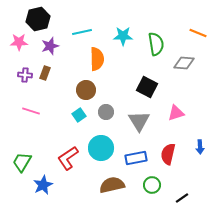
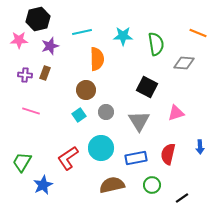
pink star: moved 2 px up
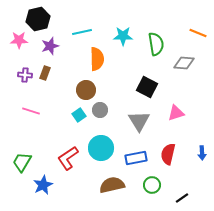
gray circle: moved 6 px left, 2 px up
blue arrow: moved 2 px right, 6 px down
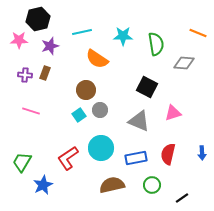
orange semicircle: rotated 125 degrees clockwise
pink triangle: moved 3 px left
gray triangle: rotated 35 degrees counterclockwise
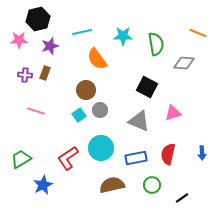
orange semicircle: rotated 20 degrees clockwise
pink line: moved 5 px right
green trapezoid: moved 1 px left, 3 px up; rotated 30 degrees clockwise
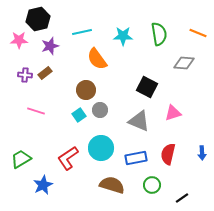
green semicircle: moved 3 px right, 10 px up
brown rectangle: rotated 32 degrees clockwise
brown semicircle: rotated 30 degrees clockwise
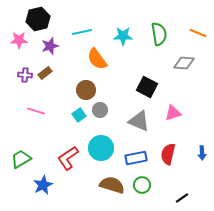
green circle: moved 10 px left
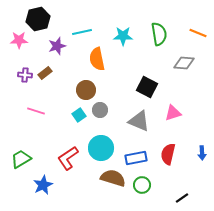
purple star: moved 7 px right
orange semicircle: rotated 25 degrees clockwise
brown semicircle: moved 1 px right, 7 px up
